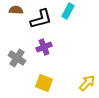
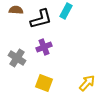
cyan rectangle: moved 2 px left
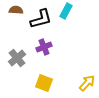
gray cross: rotated 18 degrees clockwise
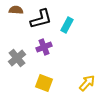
cyan rectangle: moved 1 px right, 14 px down
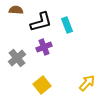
black L-shape: moved 3 px down
cyan rectangle: rotated 49 degrees counterclockwise
yellow square: moved 2 px left, 2 px down; rotated 30 degrees clockwise
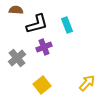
black L-shape: moved 4 px left, 2 px down
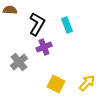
brown semicircle: moved 6 px left
black L-shape: rotated 45 degrees counterclockwise
gray cross: moved 2 px right, 4 px down
yellow square: moved 14 px right, 1 px up; rotated 24 degrees counterclockwise
